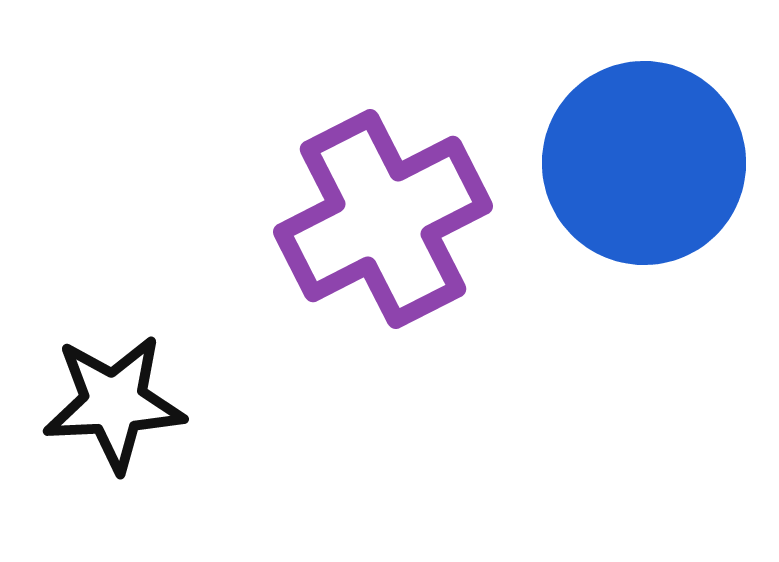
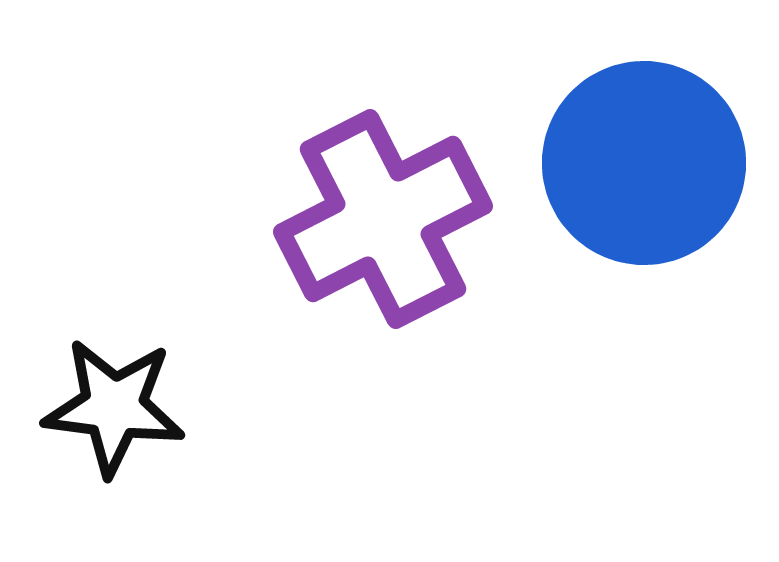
black star: moved 4 px down; rotated 10 degrees clockwise
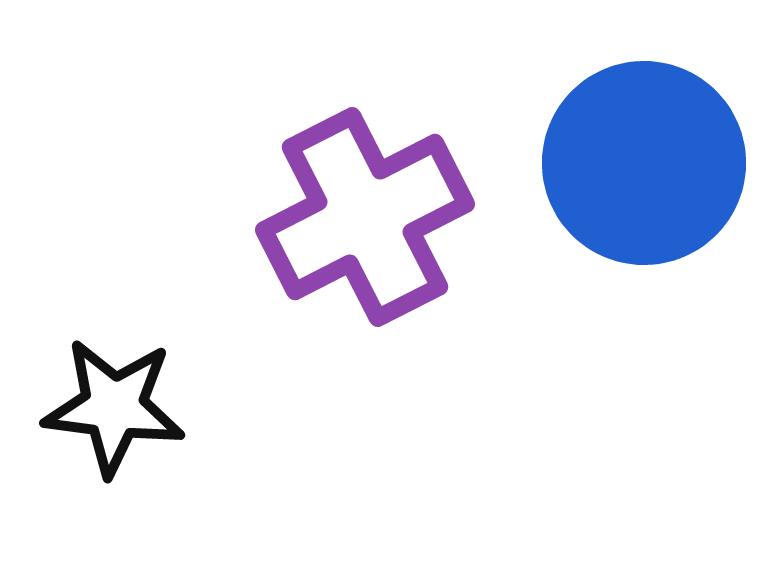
purple cross: moved 18 px left, 2 px up
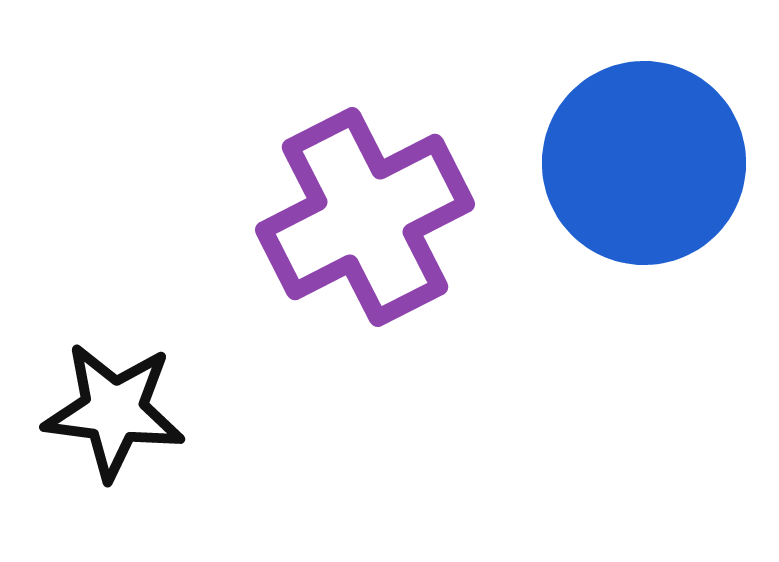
black star: moved 4 px down
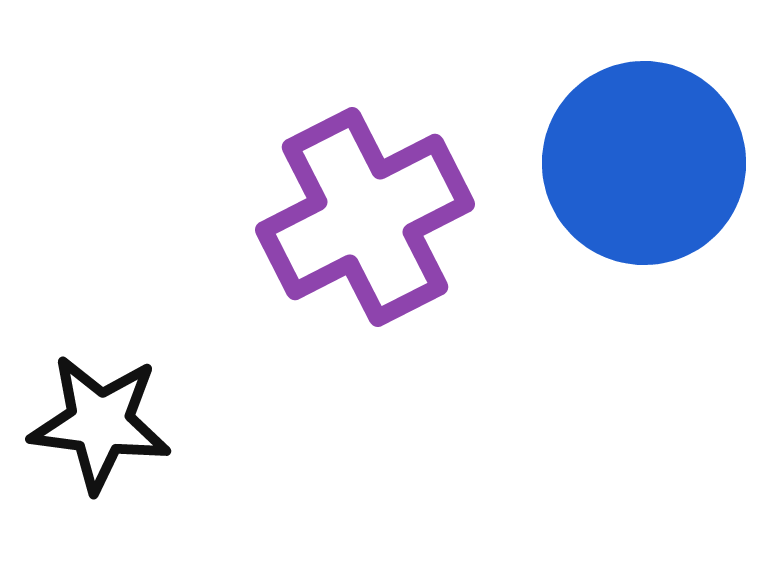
black star: moved 14 px left, 12 px down
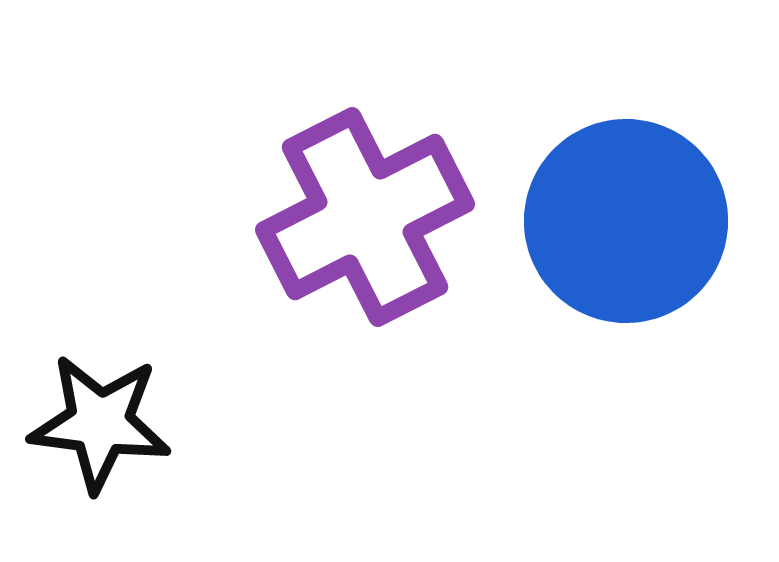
blue circle: moved 18 px left, 58 px down
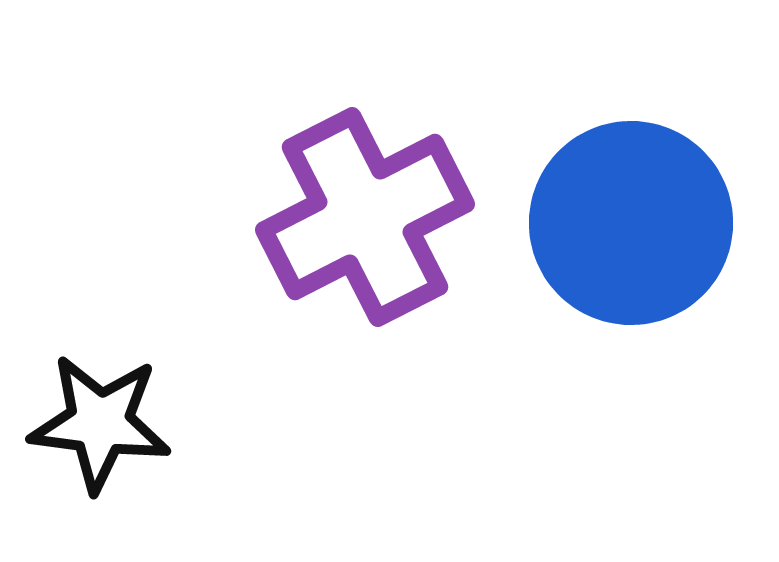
blue circle: moved 5 px right, 2 px down
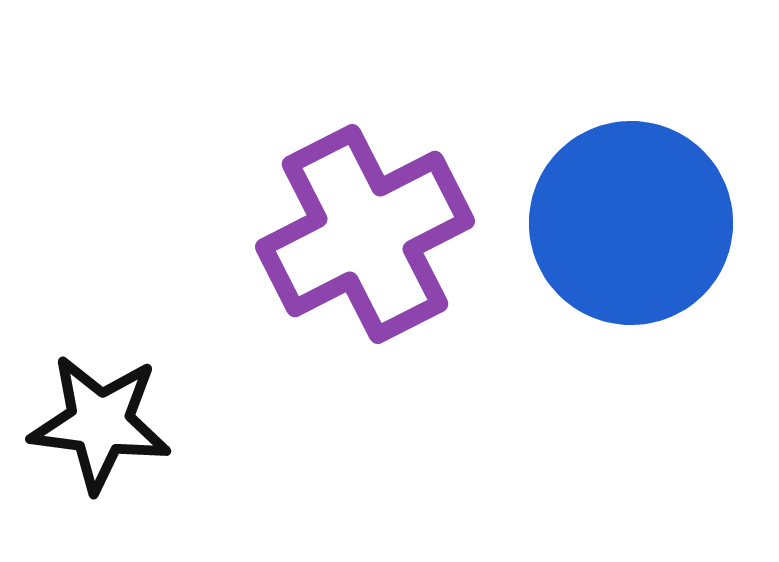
purple cross: moved 17 px down
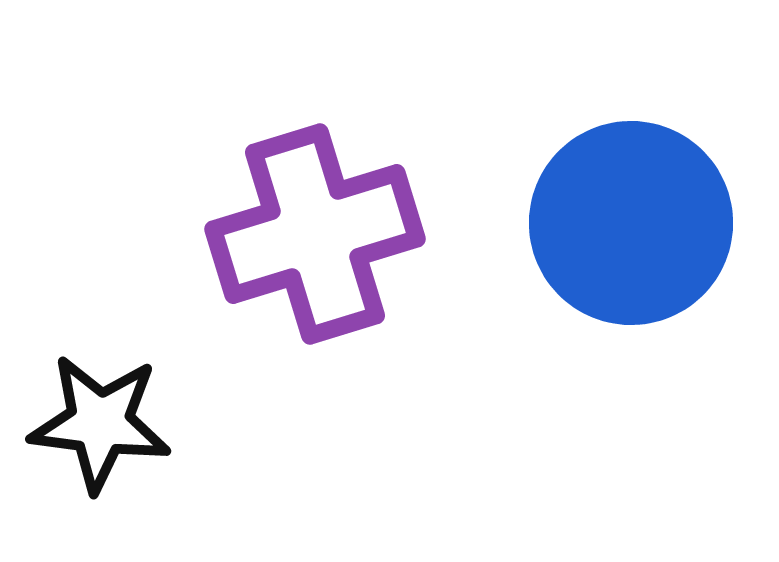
purple cross: moved 50 px left; rotated 10 degrees clockwise
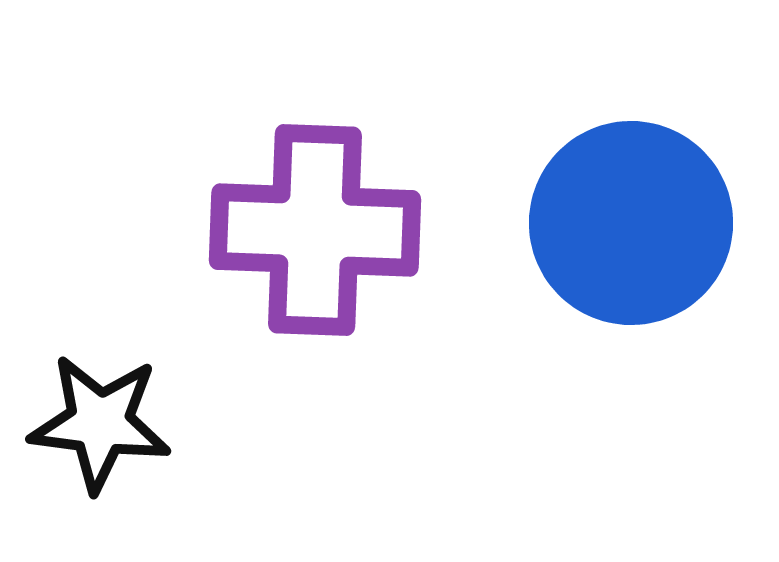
purple cross: moved 4 px up; rotated 19 degrees clockwise
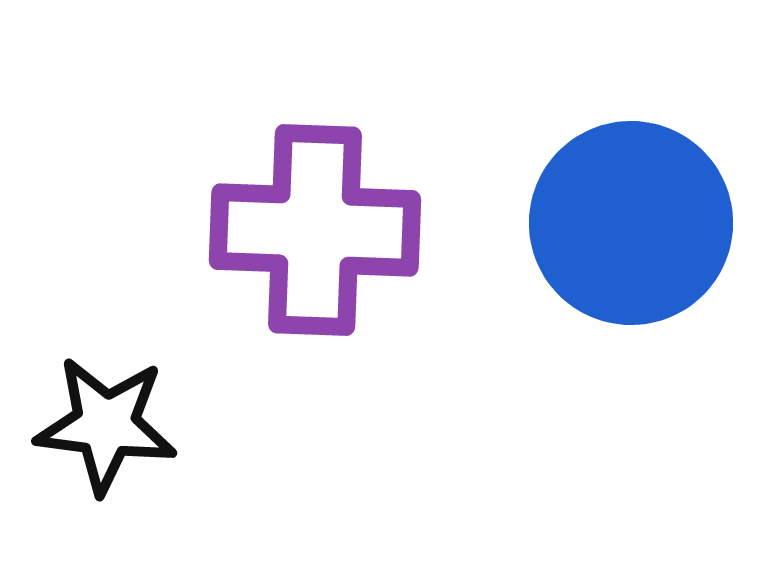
black star: moved 6 px right, 2 px down
